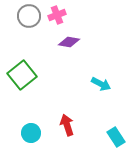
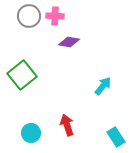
pink cross: moved 2 px left, 1 px down; rotated 24 degrees clockwise
cyan arrow: moved 2 px right, 2 px down; rotated 78 degrees counterclockwise
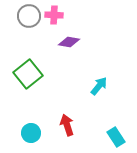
pink cross: moved 1 px left, 1 px up
green square: moved 6 px right, 1 px up
cyan arrow: moved 4 px left
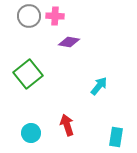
pink cross: moved 1 px right, 1 px down
cyan rectangle: rotated 42 degrees clockwise
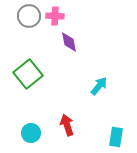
purple diamond: rotated 70 degrees clockwise
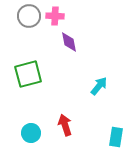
green square: rotated 24 degrees clockwise
red arrow: moved 2 px left
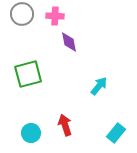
gray circle: moved 7 px left, 2 px up
cyan rectangle: moved 4 px up; rotated 30 degrees clockwise
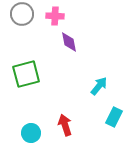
green square: moved 2 px left
cyan rectangle: moved 2 px left, 16 px up; rotated 12 degrees counterclockwise
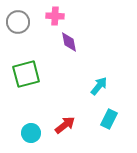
gray circle: moved 4 px left, 8 px down
cyan rectangle: moved 5 px left, 2 px down
red arrow: rotated 70 degrees clockwise
